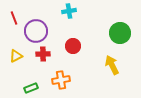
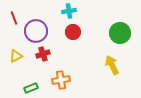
red circle: moved 14 px up
red cross: rotated 16 degrees counterclockwise
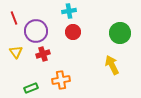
yellow triangle: moved 4 px up; rotated 40 degrees counterclockwise
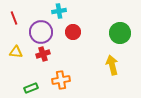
cyan cross: moved 10 px left
purple circle: moved 5 px right, 1 px down
yellow triangle: rotated 48 degrees counterclockwise
yellow arrow: rotated 12 degrees clockwise
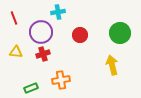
cyan cross: moved 1 px left, 1 px down
red circle: moved 7 px right, 3 px down
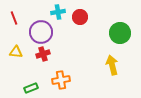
red circle: moved 18 px up
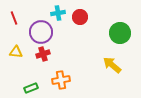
cyan cross: moved 1 px down
yellow arrow: rotated 36 degrees counterclockwise
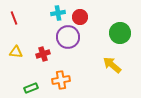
purple circle: moved 27 px right, 5 px down
